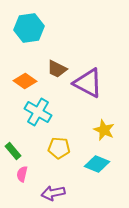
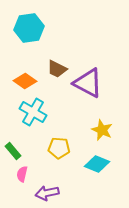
cyan cross: moved 5 px left
yellow star: moved 2 px left
purple arrow: moved 6 px left
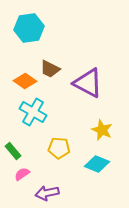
brown trapezoid: moved 7 px left
pink semicircle: rotated 42 degrees clockwise
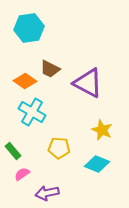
cyan cross: moved 1 px left
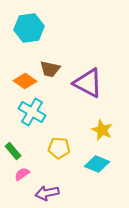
brown trapezoid: rotated 15 degrees counterclockwise
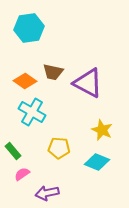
brown trapezoid: moved 3 px right, 3 px down
cyan diamond: moved 2 px up
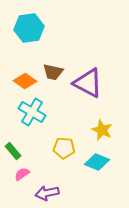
yellow pentagon: moved 5 px right
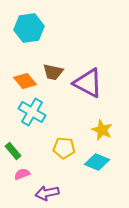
orange diamond: rotated 15 degrees clockwise
pink semicircle: rotated 14 degrees clockwise
